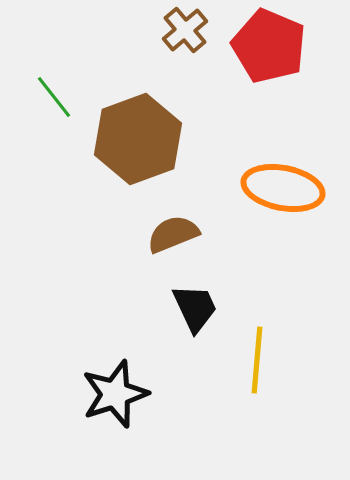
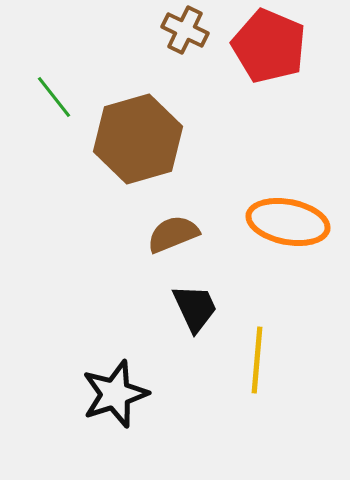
brown cross: rotated 24 degrees counterclockwise
brown hexagon: rotated 4 degrees clockwise
orange ellipse: moved 5 px right, 34 px down
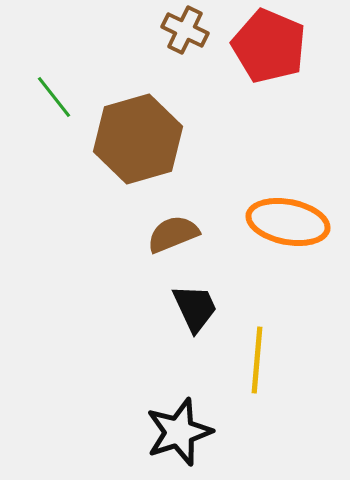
black star: moved 64 px right, 38 px down
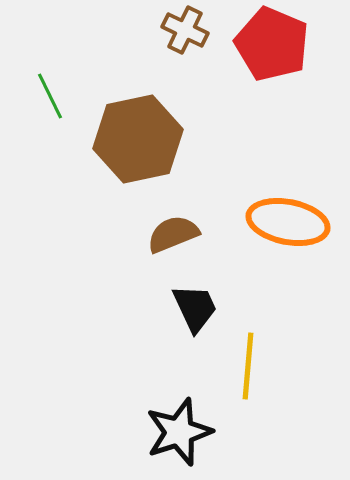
red pentagon: moved 3 px right, 2 px up
green line: moved 4 px left, 1 px up; rotated 12 degrees clockwise
brown hexagon: rotated 4 degrees clockwise
yellow line: moved 9 px left, 6 px down
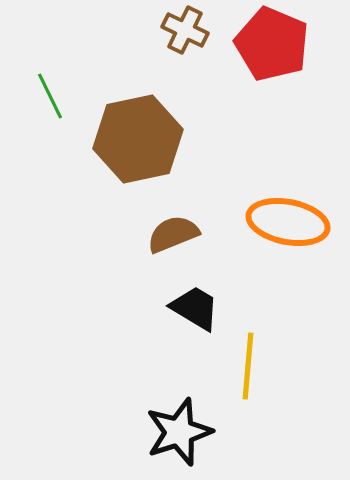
black trapezoid: rotated 34 degrees counterclockwise
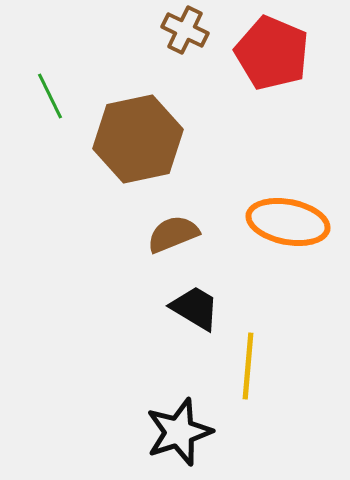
red pentagon: moved 9 px down
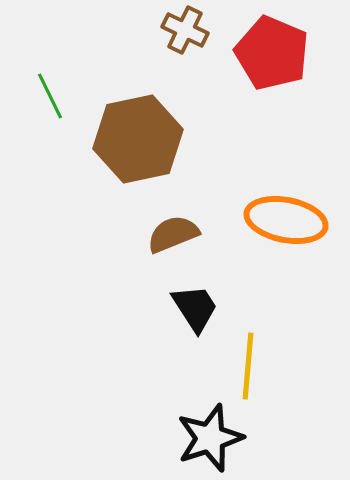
orange ellipse: moved 2 px left, 2 px up
black trapezoid: rotated 26 degrees clockwise
black star: moved 31 px right, 6 px down
